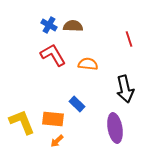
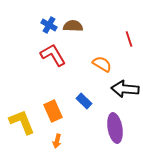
orange semicircle: moved 14 px right; rotated 24 degrees clockwise
black arrow: rotated 108 degrees clockwise
blue rectangle: moved 7 px right, 3 px up
orange rectangle: moved 8 px up; rotated 60 degrees clockwise
orange arrow: rotated 32 degrees counterclockwise
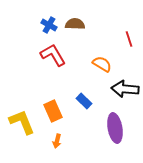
brown semicircle: moved 2 px right, 2 px up
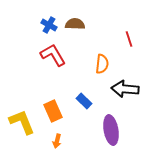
orange semicircle: rotated 66 degrees clockwise
purple ellipse: moved 4 px left, 2 px down
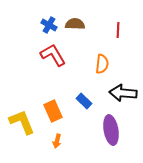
red line: moved 11 px left, 9 px up; rotated 21 degrees clockwise
black arrow: moved 2 px left, 4 px down
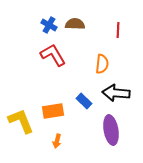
black arrow: moved 7 px left
orange rectangle: rotated 75 degrees counterclockwise
yellow L-shape: moved 1 px left, 1 px up
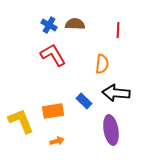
orange arrow: rotated 120 degrees counterclockwise
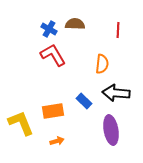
blue cross: moved 4 px down
yellow L-shape: moved 2 px down
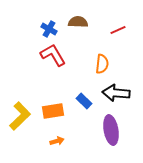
brown semicircle: moved 3 px right, 2 px up
red line: rotated 63 degrees clockwise
yellow L-shape: moved 1 px left, 7 px up; rotated 68 degrees clockwise
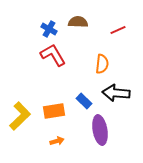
orange rectangle: moved 1 px right
purple ellipse: moved 11 px left
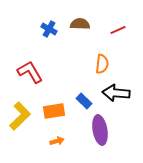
brown semicircle: moved 2 px right, 2 px down
red L-shape: moved 23 px left, 17 px down
